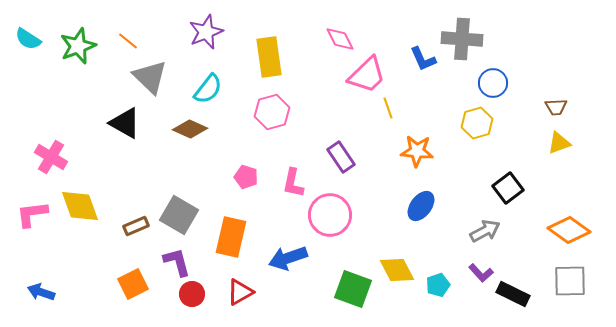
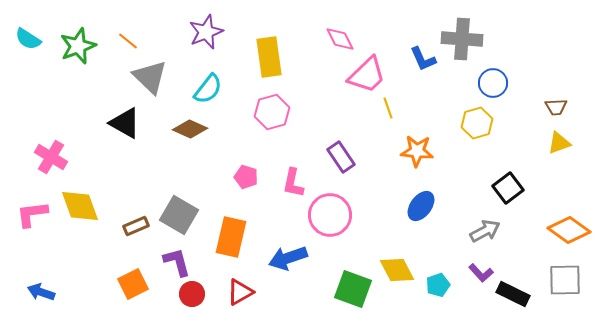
gray square at (570, 281): moved 5 px left, 1 px up
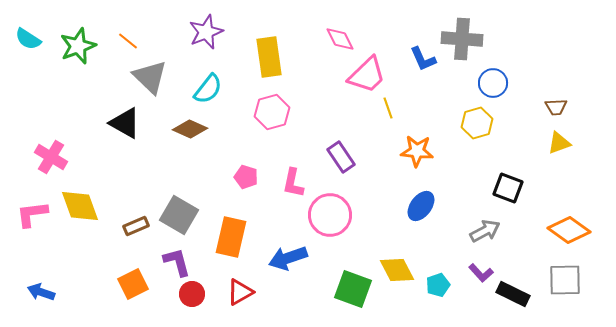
black square at (508, 188): rotated 32 degrees counterclockwise
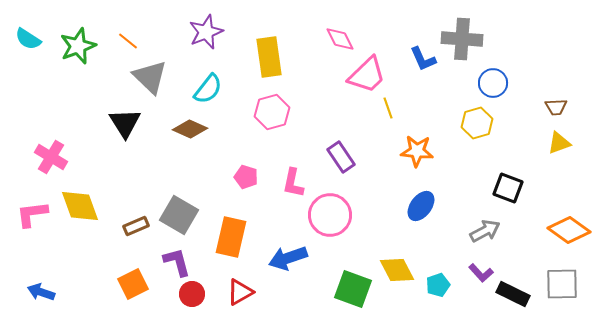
black triangle at (125, 123): rotated 28 degrees clockwise
gray square at (565, 280): moved 3 px left, 4 px down
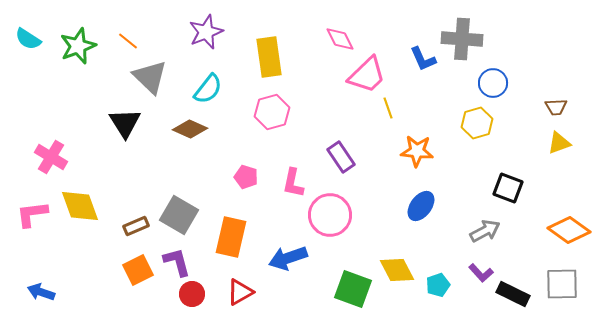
orange square at (133, 284): moved 5 px right, 14 px up
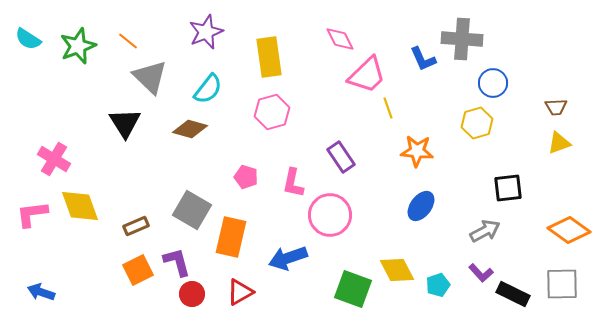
brown diamond at (190, 129): rotated 8 degrees counterclockwise
pink cross at (51, 157): moved 3 px right, 2 px down
black square at (508, 188): rotated 28 degrees counterclockwise
gray square at (179, 215): moved 13 px right, 5 px up
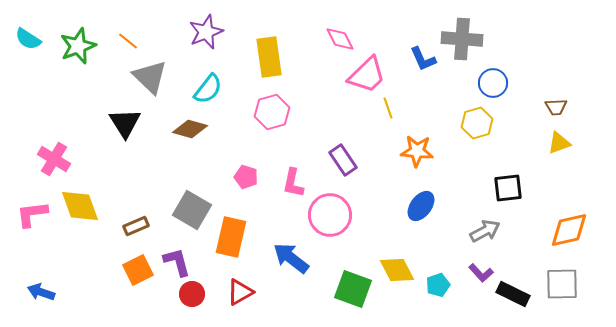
purple rectangle at (341, 157): moved 2 px right, 3 px down
orange diamond at (569, 230): rotated 48 degrees counterclockwise
blue arrow at (288, 258): moved 3 px right; rotated 57 degrees clockwise
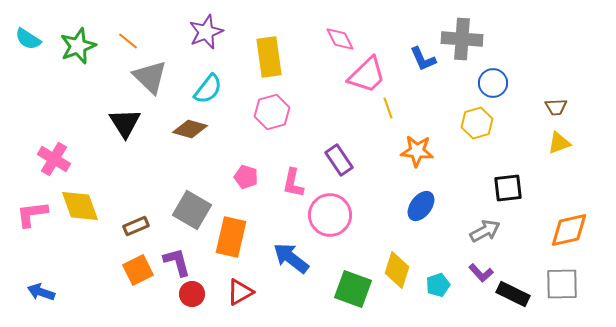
purple rectangle at (343, 160): moved 4 px left
yellow diamond at (397, 270): rotated 45 degrees clockwise
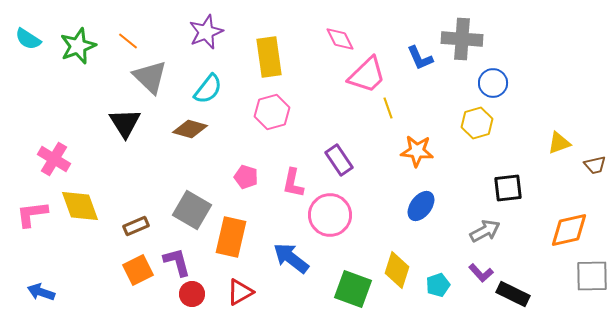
blue L-shape at (423, 59): moved 3 px left, 1 px up
brown trapezoid at (556, 107): moved 39 px right, 58 px down; rotated 10 degrees counterclockwise
gray square at (562, 284): moved 30 px right, 8 px up
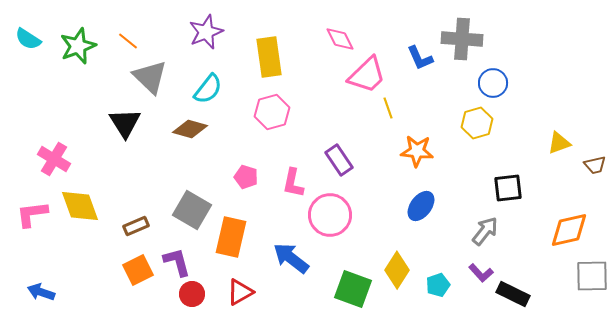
gray arrow at (485, 231): rotated 24 degrees counterclockwise
yellow diamond at (397, 270): rotated 15 degrees clockwise
